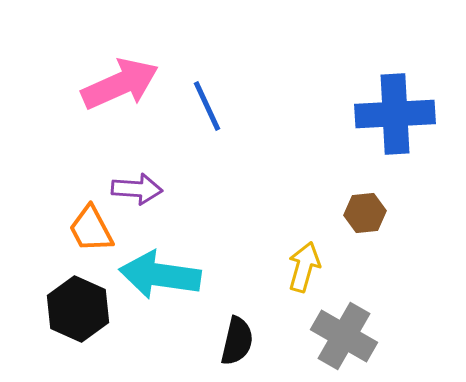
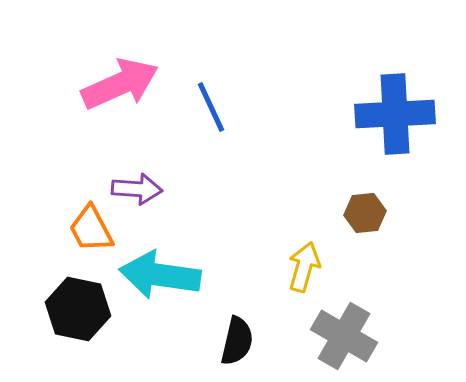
blue line: moved 4 px right, 1 px down
black hexagon: rotated 12 degrees counterclockwise
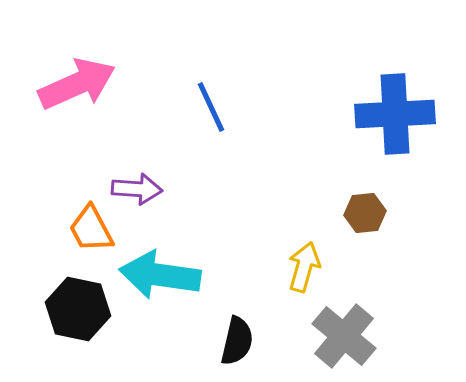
pink arrow: moved 43 px left
gray cross: rotated 10 degrees clockwise
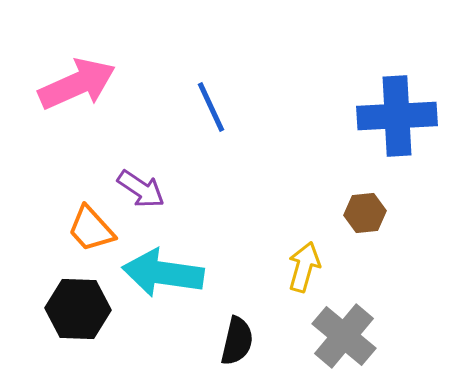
blue cross: moved 2 px right, 2 px down
purple arrow: moved 4 px right; rotated 30 degrees clockwise
orange trapezoid: rotated 14 degrees counterclockwise
cyan arrow: moved 3 px right, 2 px up
black hexagon: rotated 10 degrees counterclockwise
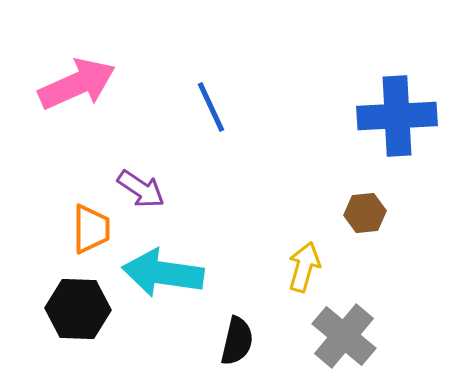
orange trapezoid: rotated 138 degrees counterclockwise
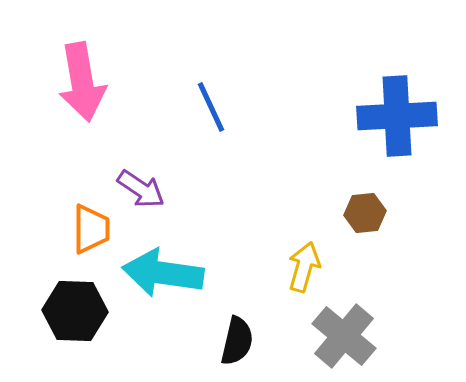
pink arrow: moved 5 px right, 2 px up; rotated 104 degrees clockwise
black hexagon: moved 3 px left, 2 px down
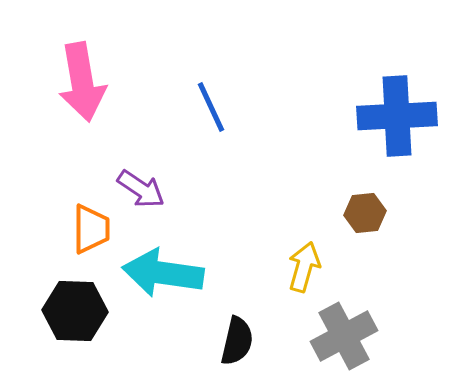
gray cross: rotated 22 degrees clockwise
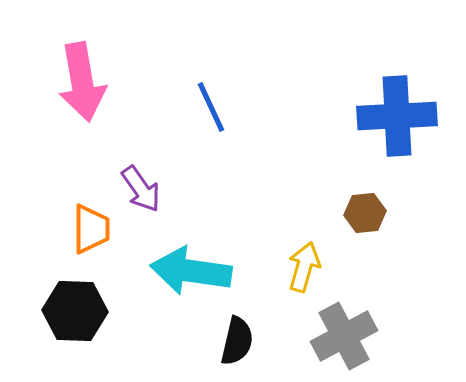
purple arrow: rotated 21 degrees clockwise
cyan arrow: moved 28 px right, 2 px up
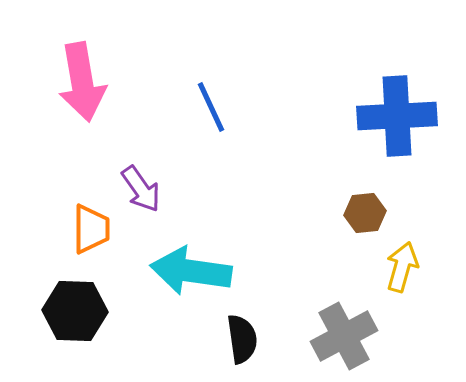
yellow arrow: moved 98 px right
black semicircle: moved 5 px right, 2 px up; rotated 21 degrees counterclockwise
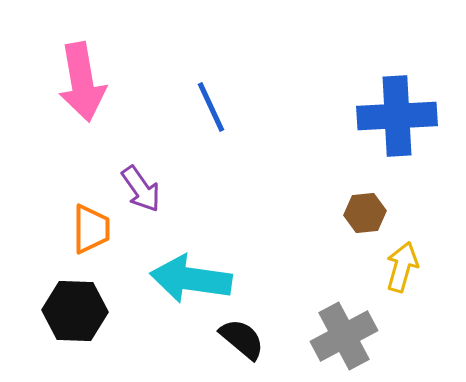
cyan arrow: moved 8 px down
black semicircle: rotated 42 degrees counterclockwise
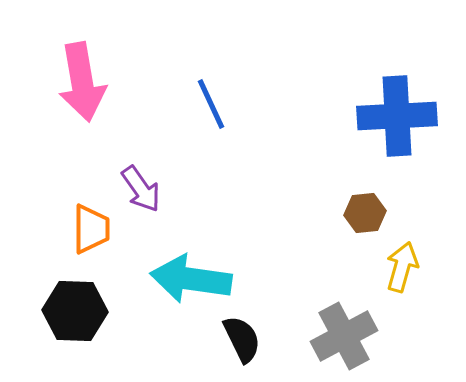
blue line: moved 3 px up
black semicircle: rotated 24 degrees clockwise
